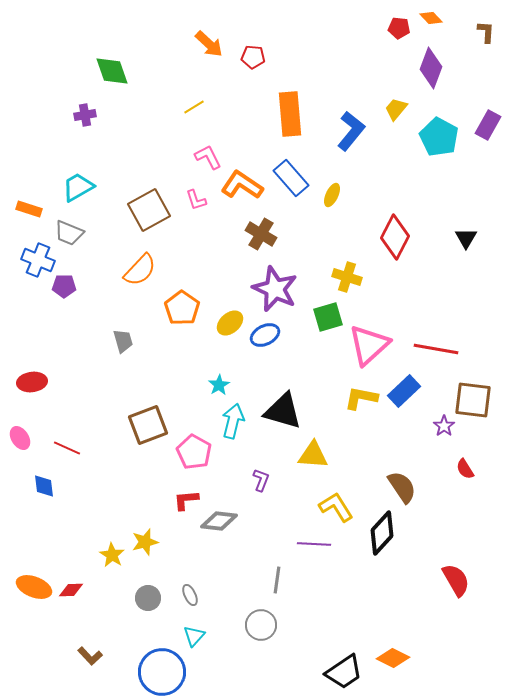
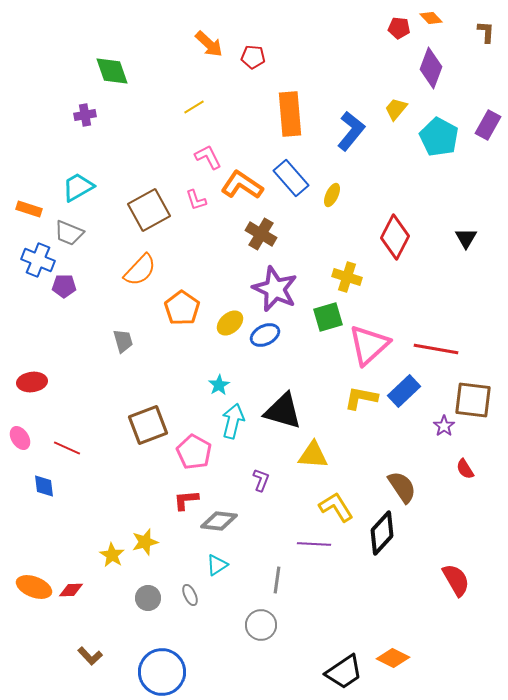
cyan triangle at (194, 636): moved 23 px right, 71 px up; rotated 15 degrees clockwise
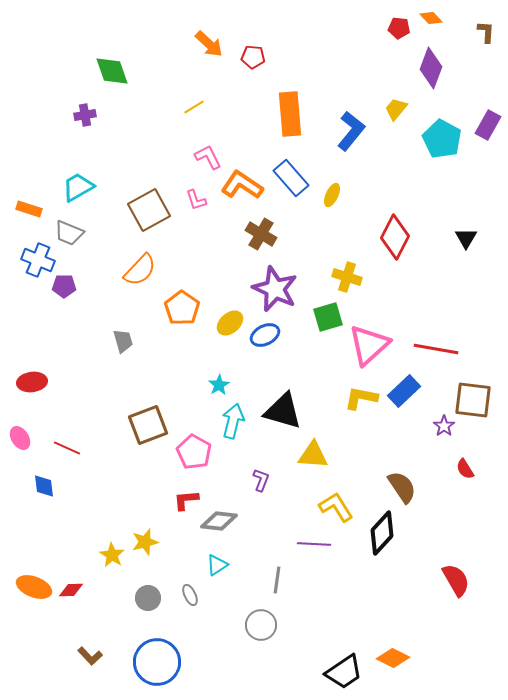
cyan pentagon at (439, 137): moved 3 px right, 2 px down
blue circle at (162, 672): moved 5 px left, 10 px up
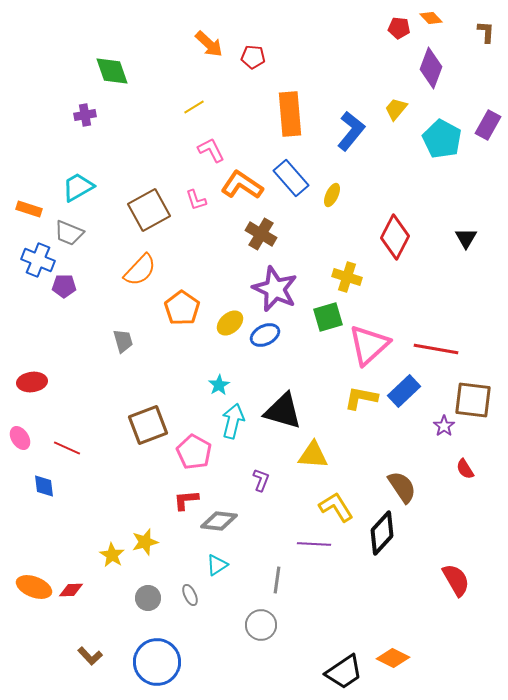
pink L-shape at (208, 157): moved 3 px right, 7 px up
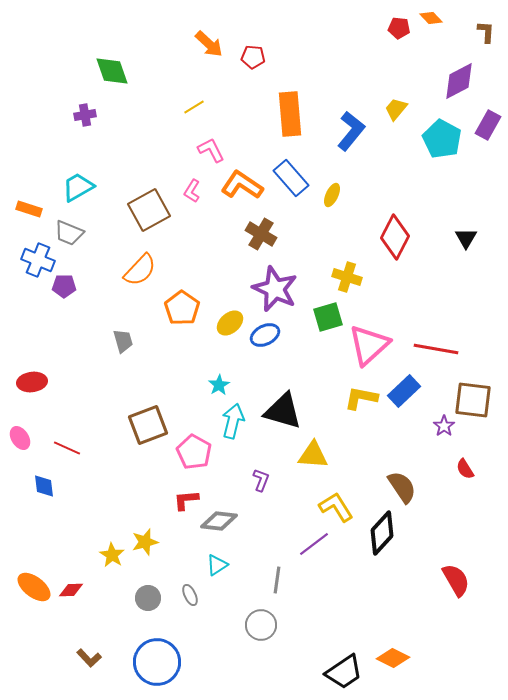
purple diamond at (431, 68): moved 28 px right, 13 px down; rotated 42 degrees clockwise
pink L-shape at (196, 200): moved 4 px left, 9 px up; rotated 50 degrees clockwise
purple line at (314, 544): rotated 40 degrees counterclockwise
orange ellipse at (34, 587): rotated 16 degrees clockwise
brown L-shape at (90, 656): moved 1 px left, 2 px down
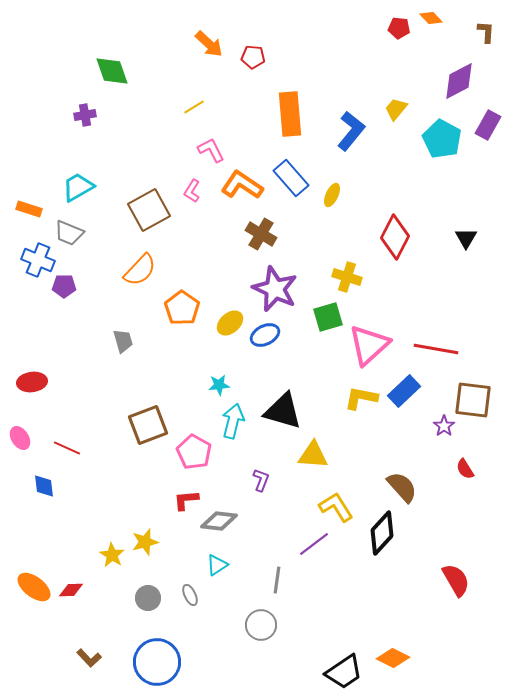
cyan star at (219, 385): rotated 25 degrees clockwise
brown semicircle at (402, 487): rotated 8 degrees counterclockwise
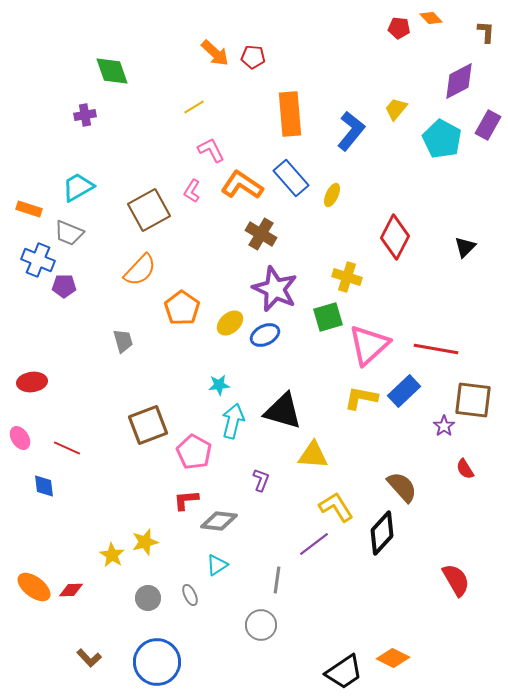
orange arrow at (209, 44): moved 6 px right, 9 px down
black triangle at (466, 238): moved 1 px left, 9 px down; rotated 15 degrees clockwise
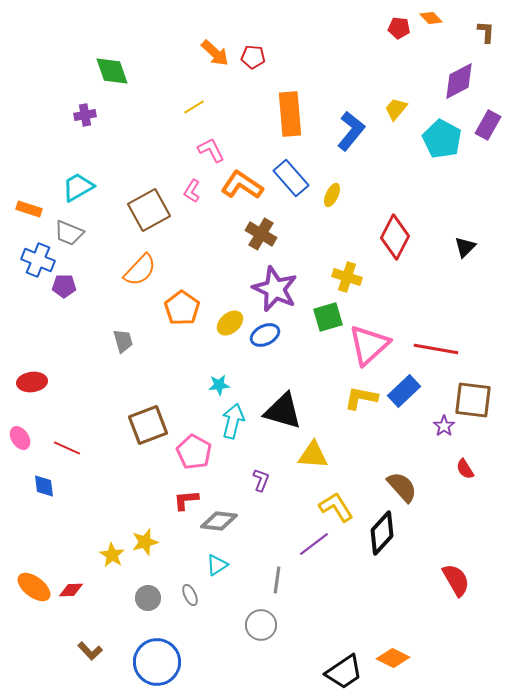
brown L-shape at (89, 658): moved 1 px right, 7 px up
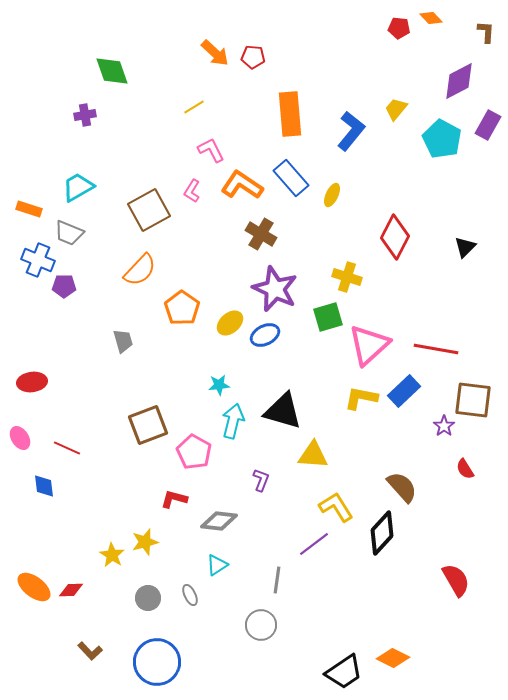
red L-shape at (186, 500): moved 12 px left, 1 px up; rotated 20 degrees clockwise
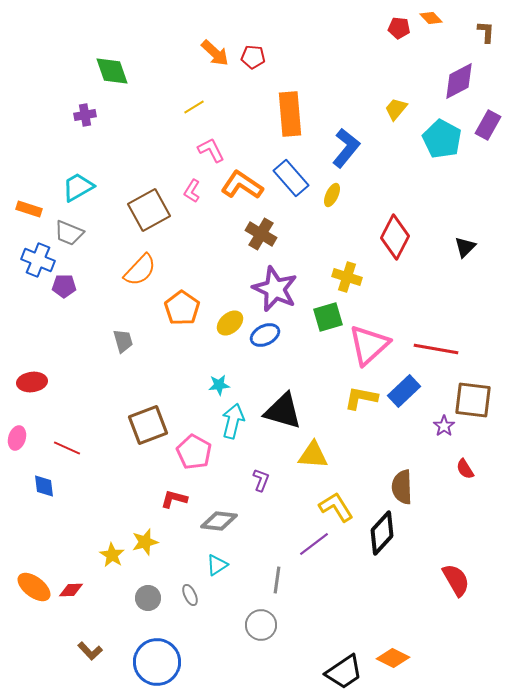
blue L-shape at (351, 131): moved 5 px left, 17 px down
pink ellipse at (20, 438): moved 3 px left; rotated 50 degrees clockwise
brown semicircle at (402, 487): rotated 140 degrees counterclockwise
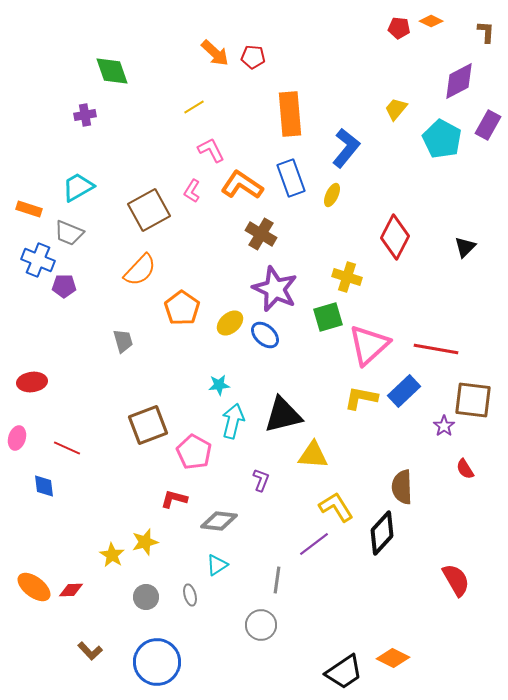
orange diamond at (431, 18): moved 3 px down; rotated 20 degrees counterclockwise
blue rectangle at (291, 178): rotated 21 degrees clockwise
blue ellipse at (265, 335): rotated 68 degrees clockwise
black triangle at (283, 411): moved 4 px down; rotated 30 degrees counterclockwise
gray ellipse at (190, 595): rotated 10 degrees clockwise
gray circle at (148, 598): moved 2 px left, 1 px up
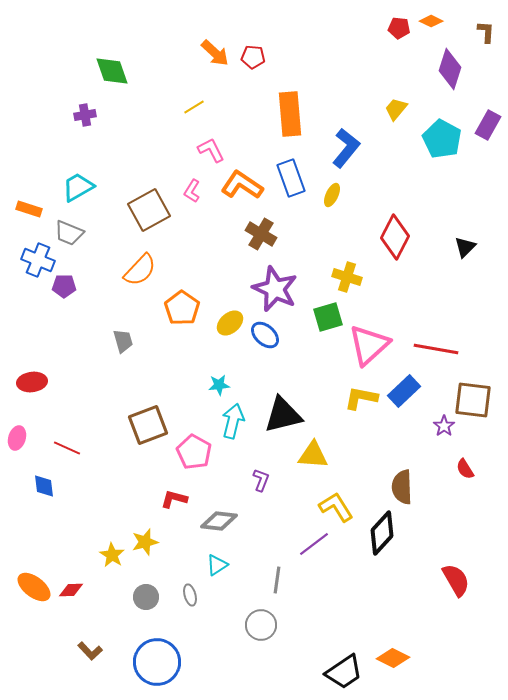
purple diamond at (459, 81): moved 9 px left, 12 px up; rotated 45 degrees counterclockwise
